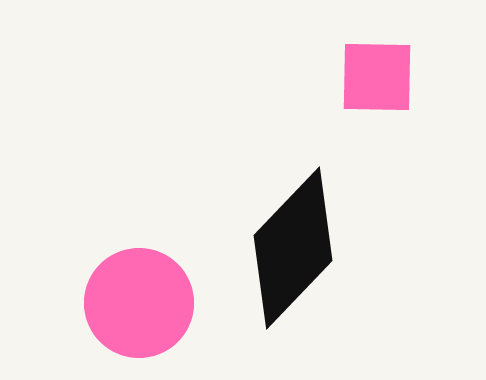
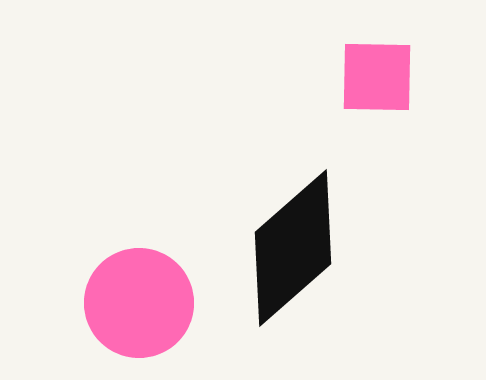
black diamond: rotated 5 degrees clockwise
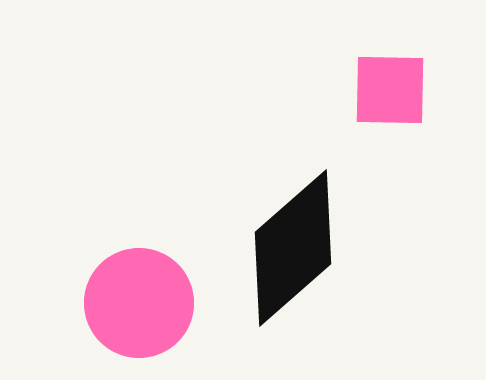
pink square: moved 13 px right, 13 px down
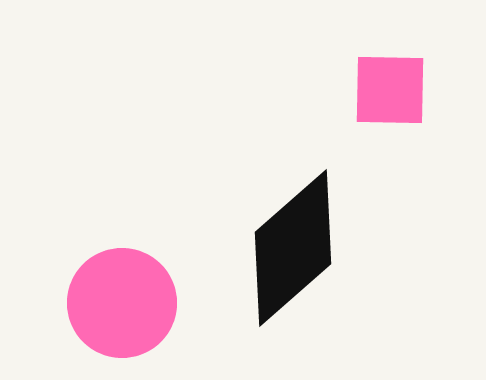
pink circle: moved 17 px left
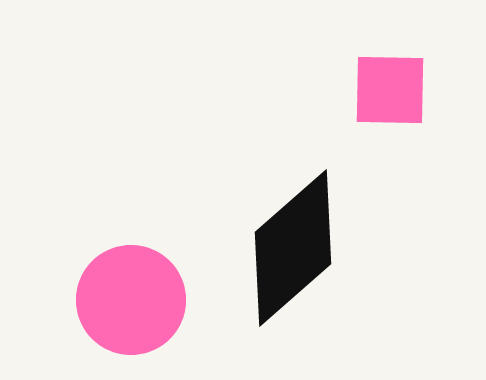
pink circle: moved 9 px right, 3 px up
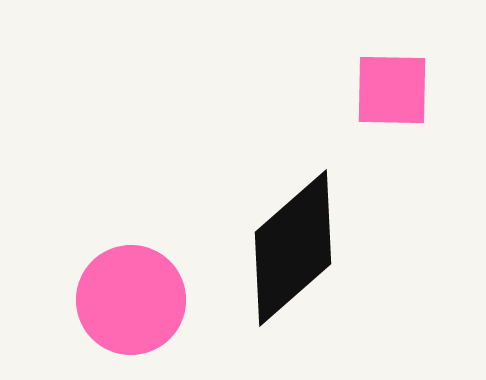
pink square: moved 2 px right
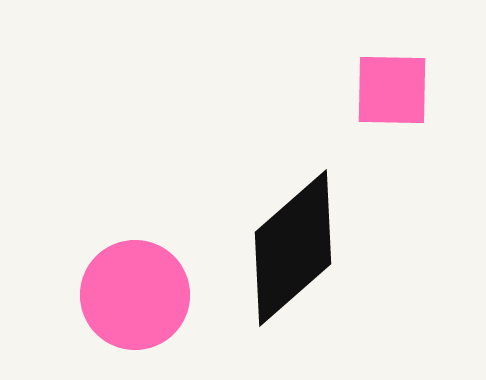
pink circle: moved 4 px right, 5 px up
